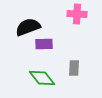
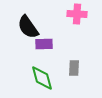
black semicircle: rotated 105 degrees counterclockwise
green diamond: rotated 24 degrees clockwise
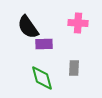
pink cross: moved 1 px right, 9 px down
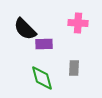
black semicircle: moved 3 px left, 2 px down; rotated 10 degrees counterclockwise
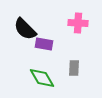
purple rectangle: rotated 12 degrees clockwise
green diamond: rotated 16 degrees counterclockwise
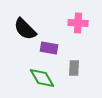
purple rectangle: moved 5 px right, 4 px down
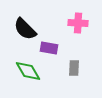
green diamond: moved 14 px left, 7 px up
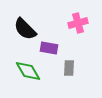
pink cross: rotated 18 degrees counterclockwise
gray rectangle: moved 5 px left
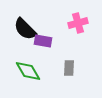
purple rectangle: moved 6 px left, 7 px up
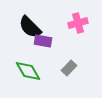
black semicircle: moved 5 px right, 2 px up
gray rectangle: rotated 42 degrees clockwise
